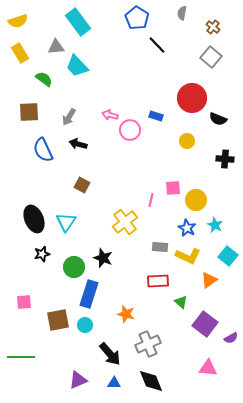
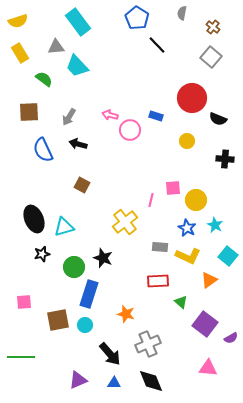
cyan triangle at (66, 222): moved 2 px left, 5 px down; rotated 40 degrees clockwise
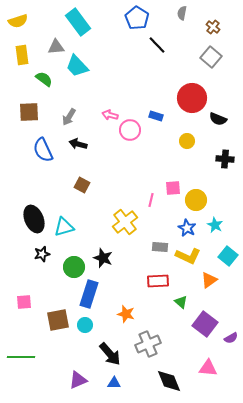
yellow rectangle at (20, 53): moved 2 px right, 2 px down; rotated 24 degrees clockwise
black diamond at (151, 381): moved 18 px right
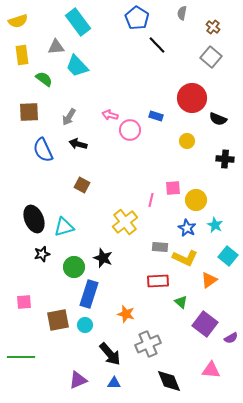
yellow L-shape at (188, 256): moved 3 px left, 2 px down
pink triangle at (208, 368): moved 3 px right, 2 px down
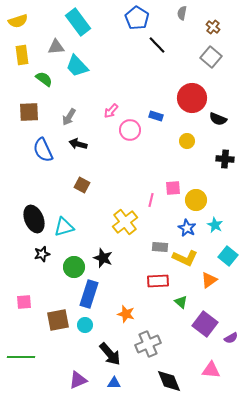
pink arrow at (110, 115): moved 1 px right, 4 px up; rotated 63 degrees counterclockwise
